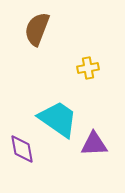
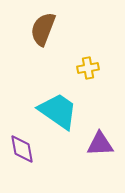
brown semicircle: moved 6 px right
cyan trapezoid: moved 8 px up
purple triangle: moved 6 px right
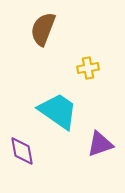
purple triangle: rotated 16 degrees counterclockwise
purple diamond: moved 2 px down
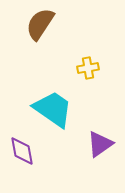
brown semicircle: moved 3 px left, 5 px up; rotated 12 degrees clockwise
cyan trapezoid: moved 5 px left, 2 px up
purple triangle: rotated 16 degrees counterclockwise
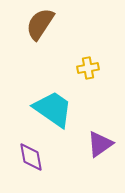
purple diamond: moved 9 px right, 6 px down
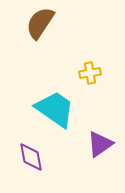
brown semicircle: moved 1 px up
yellow cross: moved 2 px right, 5 px down
cyan trapezoid: moved 2 px right
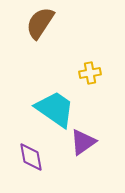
purple triangle: moved 17 px left, 2 px up
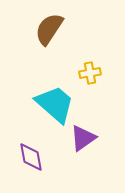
brown semicircle: moved 9 px right, 6 px down
cyan trapezoid: moved 5 px up; rotated 6 degrees clockwise
purple triangle: moved 4 px up
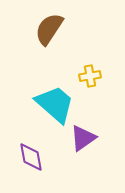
yellow cross: moved 3 px down
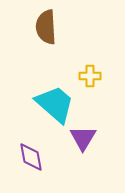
brown semicircle: moved 3 px left, 2 px up; rotated 36 degrees counterclockwise
yellow cross: rotated 10 degrees clockwise
purple triangle: rotated 24 degrees counterclockwise
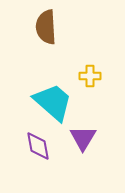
cyan trapezoid: moved 2 px left, 2 px up
purple diamond: moved 7 px right, 11 px up
